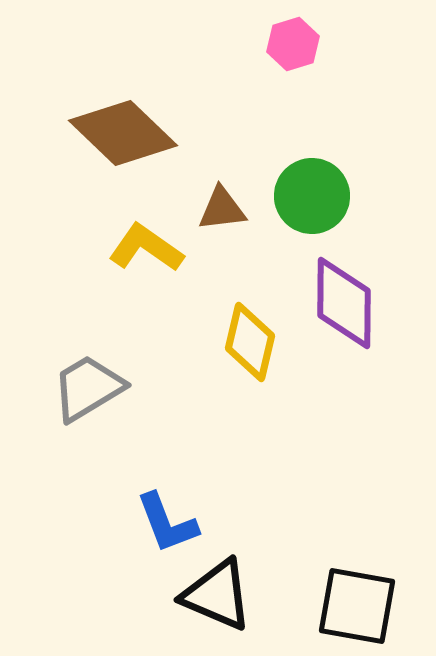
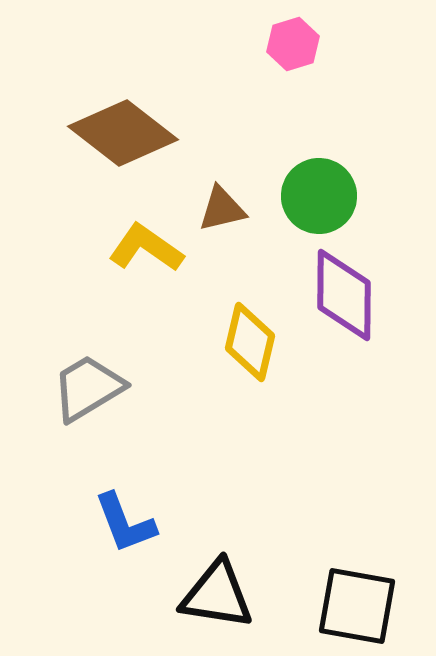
brown diamond: rotated 6 degrees counterclockwise
green circle: moved 7 px right
brown triangle: rotated 6 degrees counterclockwise
purple diamond: moved 8 px up
blue L-shape: moved 42 px left
black triangle: rotated 14 degrees counterclockwise
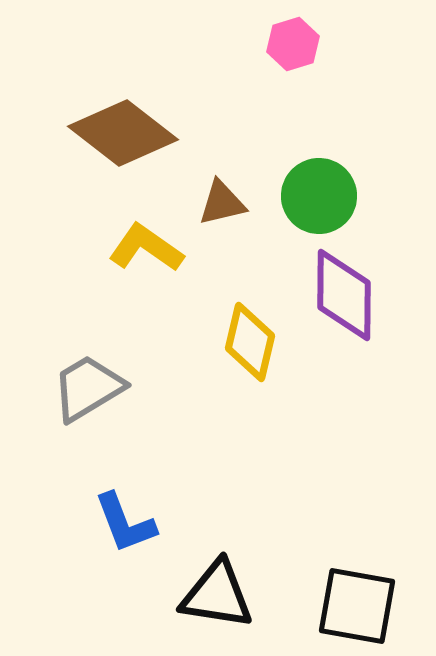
brown triangle: moved 6 px up
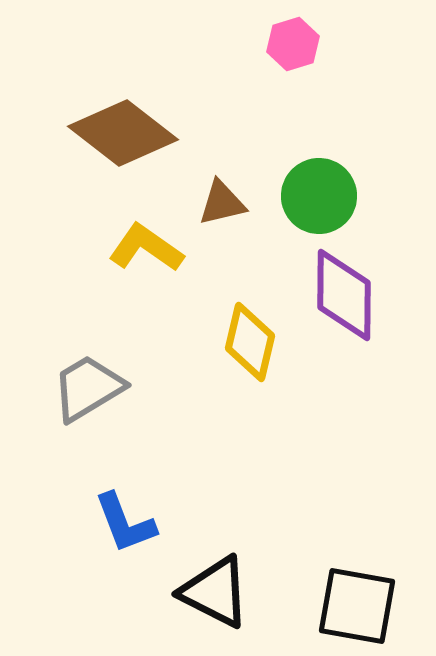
black triangle: moved 2 px left, 3 px up; rotated 18 degrees clockwise
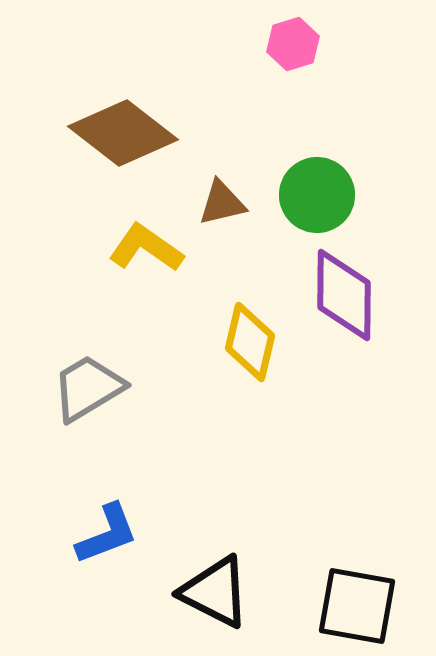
green circle: moved 2 px left, 1 px up
blue L-shape: moved 18 px left, 11 px down; rotated 90 degrees counterclockwise
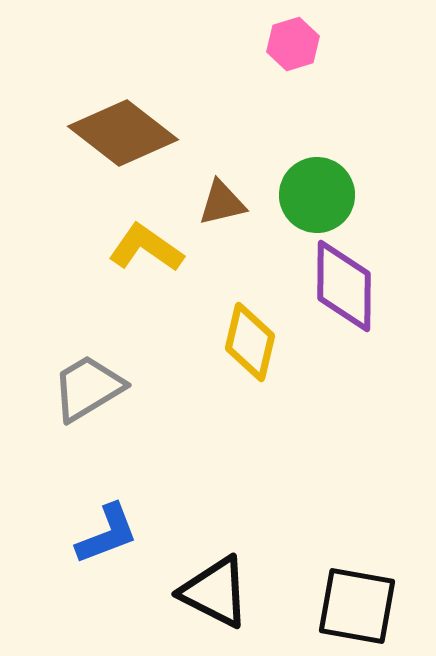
purple diamond: moved 9 px up
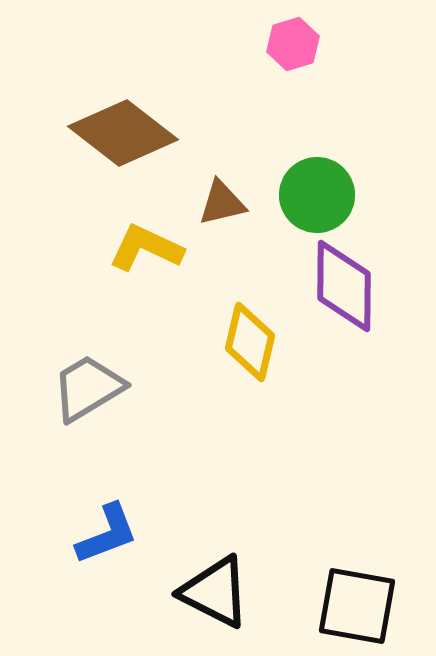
yellow L-shape: rotated 10 degrees counterclockwise
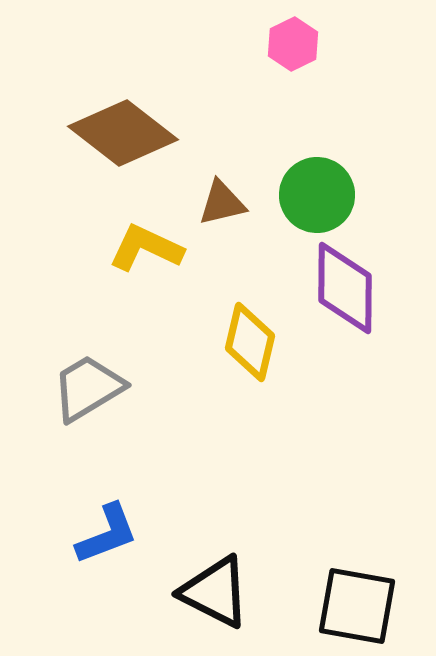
pink hexagon: rotated 9 degrees counterclockwise
purple diamond: moved 1 px right, 2 px down
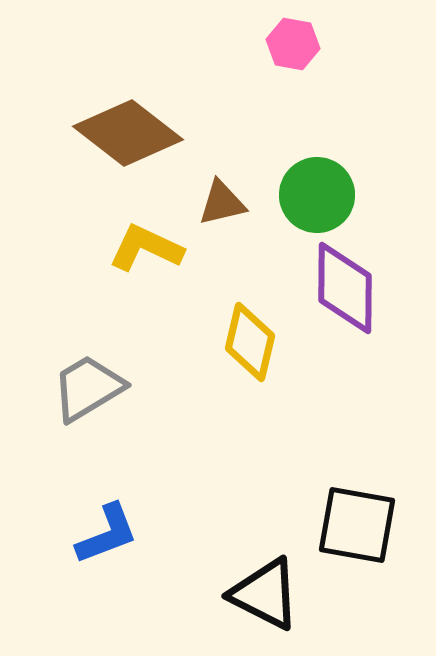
pink hexagon: rotated 24 degrees counterclockwise
brown diamond: moved 5 px right
black triangle: moved 50 px right, 2 px down
black square: moved 81 px up
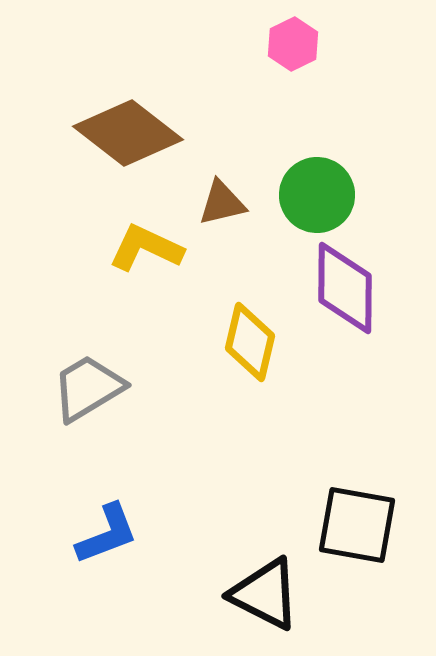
pink hexagon: rotated 24 degrees clockwise
